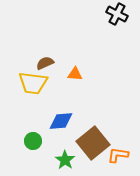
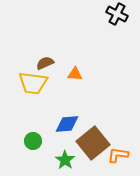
blue diamond: moved 6 px right, 3 px down
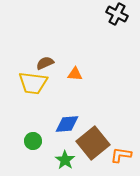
orange L-shape: moved 3 px right
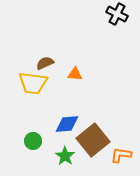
brown square: moved 3 px up
green star: moved 4 px up
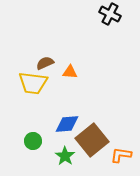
black cross: moved 7 px left
orange triangle: moved 5 px left, 2 px up
brown square: moved 1 px left
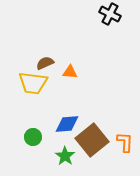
green circle: moved 4 px up
orange L-shape: moved 4 px right, 13 px up; rotated 85 degrees clockwise
